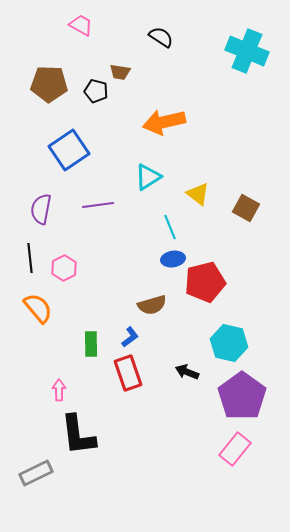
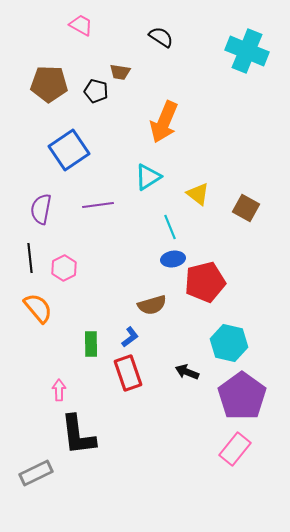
orange arrow: rotated 54 degrees counterclockwise
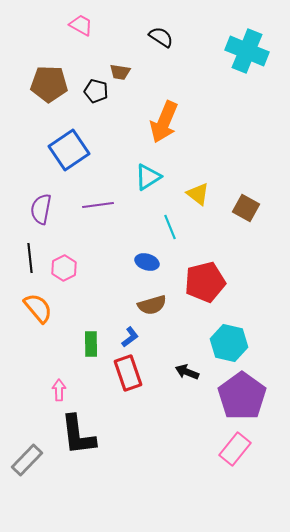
blue ellipse: moved 26 px left, 3 px down; rotated 25 degrees clockwise
gray rectangle: moved 9 px left, 13 px up; rotated 20 degrees counterclockwise
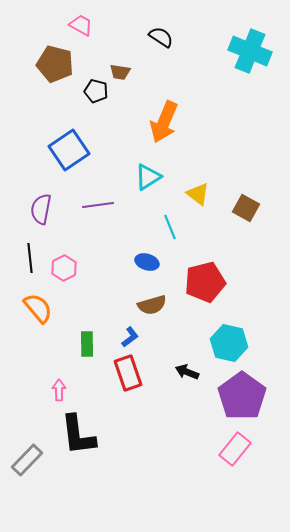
cyan cross: moved 3 px right
brown pentagon: moved 6 px right, 20 px up; rotated 12 degrees clockwise
green rectangle: moved 4 px left
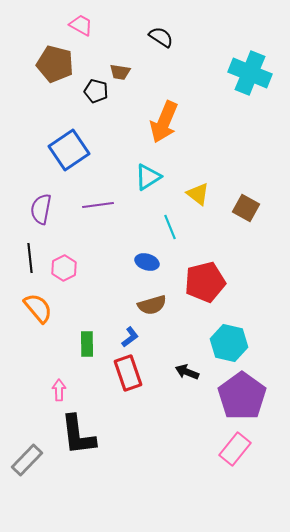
cyan cross: moved 22 px down
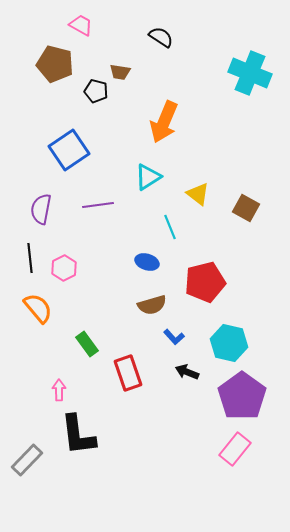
blue L-shape: moved 44 px right; rotated 85 degrees clockwise
green rectangle: rotated 35 degrees counterclockwise
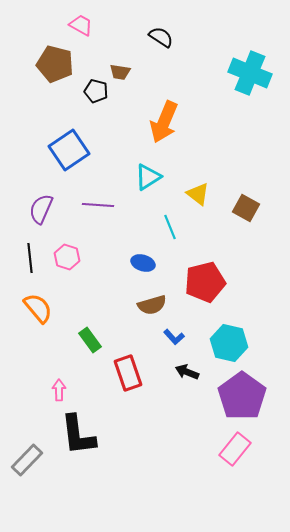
purple line: rotated 12 degrees clockwise
purple semicircle: rotated 12 degrees clockwise
blue ellipse: moved 4 px left, 1 px down
pink hexagon: moved 3 px right, 11 px up; rotated 15 degrees counterclockwise
green rectangle: moved 3 px right, 4 px up
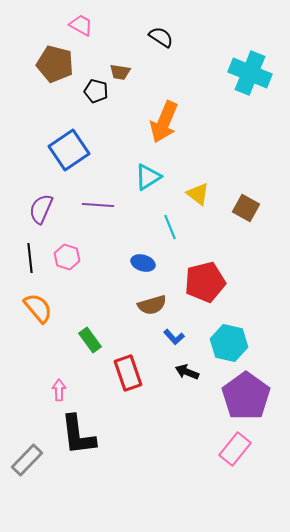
purple pentagon: moved 4 px right
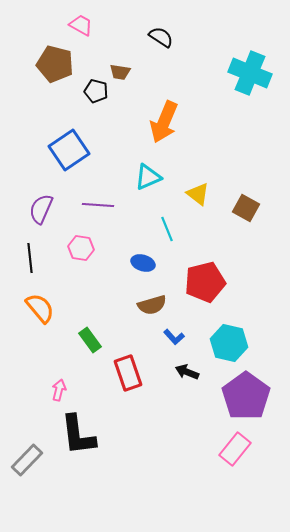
cyan triangle: rotated 8 degrees clockwise
cyan line: moved 3 px left, 2 px down
pink hexagon: moved 14 px right, 9 px up; rotated 10 degrees counterclockwise
orange semicircle: moved 2 px right
pink arrow: rotated 15 degrees clockwise
